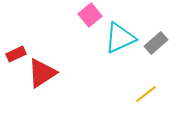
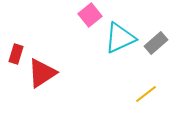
red rectangle: rotated 48 degrees counterclockwise
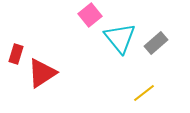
cyan triangle: rotated 44 degrees counterclockwise
yellow line: moved 2 px left, 1 px up
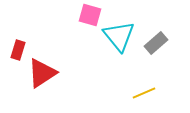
pink square: rotated 35 degrees counterclockwise
cyan triangle: moved 1 px left, 2 px up
red rectangle: moved 2 px right, 4 px up
yellow line: rotated 15 degrees clockwise
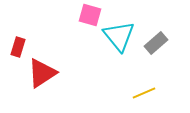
red rectangle: moved 3 px up
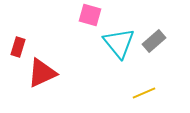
cyan triangle: moved 7 px down
gray rectangle: moved 2 px left, 2 px up
red triangle: rotated 8 degrees clockwise
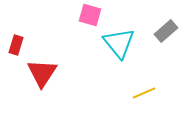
gray rectangle: moved 12 px right, 10 px up
red rectangle: moved 2 px left, 2 px up
red triangle: rotated 32 degrees counterclockwise
